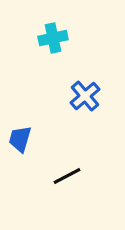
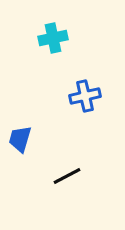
blue cross: rotated 28 degrees clockwise
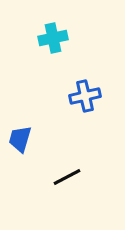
black line: moved 1 px down
